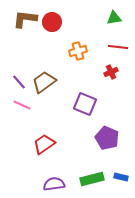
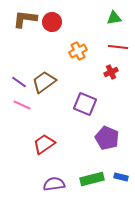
orange cross: rotated 12 degrees counterclockwise
purple line: rotated 14 degrees counterclockwise
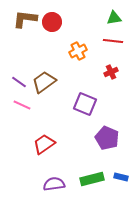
red line: moved 5 px left, 6 px up
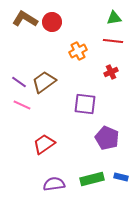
brown L-shape: rotated 25 degrees clockwise
purple square: rotated 15 degrees counterclockwise
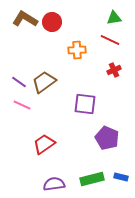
red line: moved 3 px left, 1 px up; rotated 18 degrees clockwise
orange cross: moved 1 px left, 1 px up; rotated 24 degrees clockwise
red cross: moved 3 px right, 2 px up
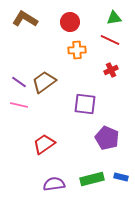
red circle: moved 18 px right
red cross: moved 3 px left
pink line: moved 3 px left; rotated 12 degrees counterclockwise
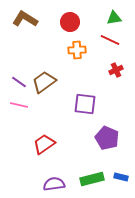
red cross: moved 5 px right
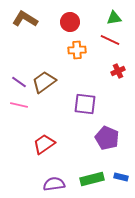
red cross: moved 2 px right, 1 px down
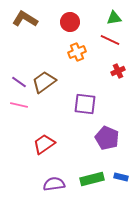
orange cross: moved 2 px down; rotated 18 degrees counterclockwise
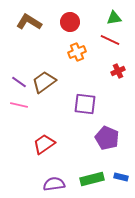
brown L-shape: moved 4 px right, 3 px down
